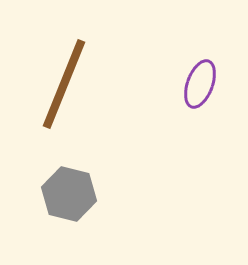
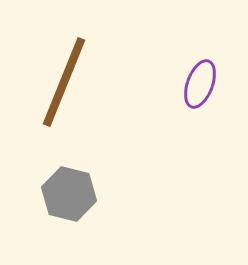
brown line: moved 2 px up
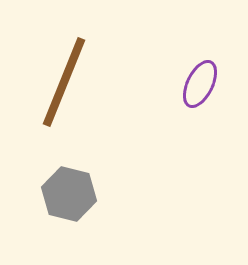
purple ellipse: rotated 6 degrees clockwise
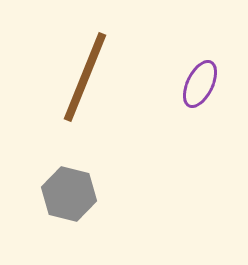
brown line: moved 21 px right, 5 px up
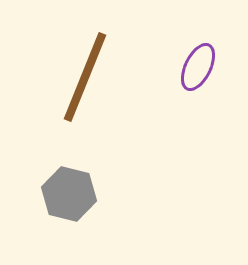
purple ellipse: moved 2 px left, 17 px up
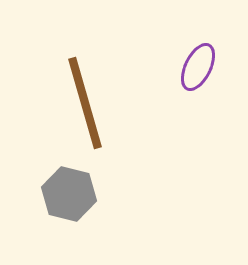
brown line: moved 26 px down; rotated 38 degrees counterclockwise
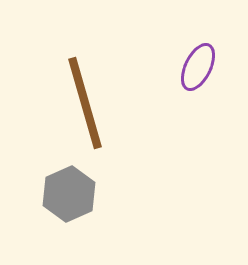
gray hexagon: rotated 22 degrees clockwise
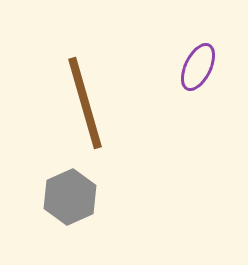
gray hexagon: moved 1 px right, 3 px down
